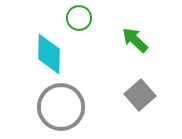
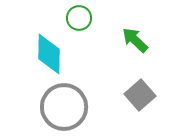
gray circle: moved 3 px right
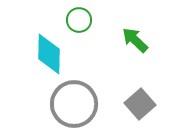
green circle: moved 2 px down
gray square: moved 9 px down
gray circle: moved 10 px right, 3 px up
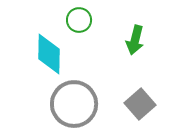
green arrow: rotated 120 degrees counterclockwise
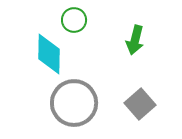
green circle: moved 5 px left
gray circle: moved 1 px up
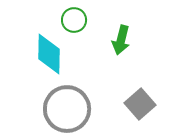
green arrow: moved 14 px left
gray circle: moved 7 px left, 6 px down
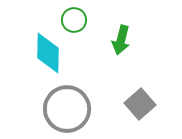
cyan diamond: moved 1 px left, 1 px up
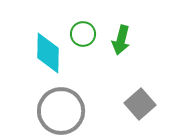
green circle: moved 9 px right, 14 px down
gray circle: moved 6 px left, 2 px down
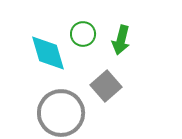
cyan diamond: rotated 18 degrees counterclockwise
gray square: moved 34 px left, 18 px up
gray circle: moved 2 px down
